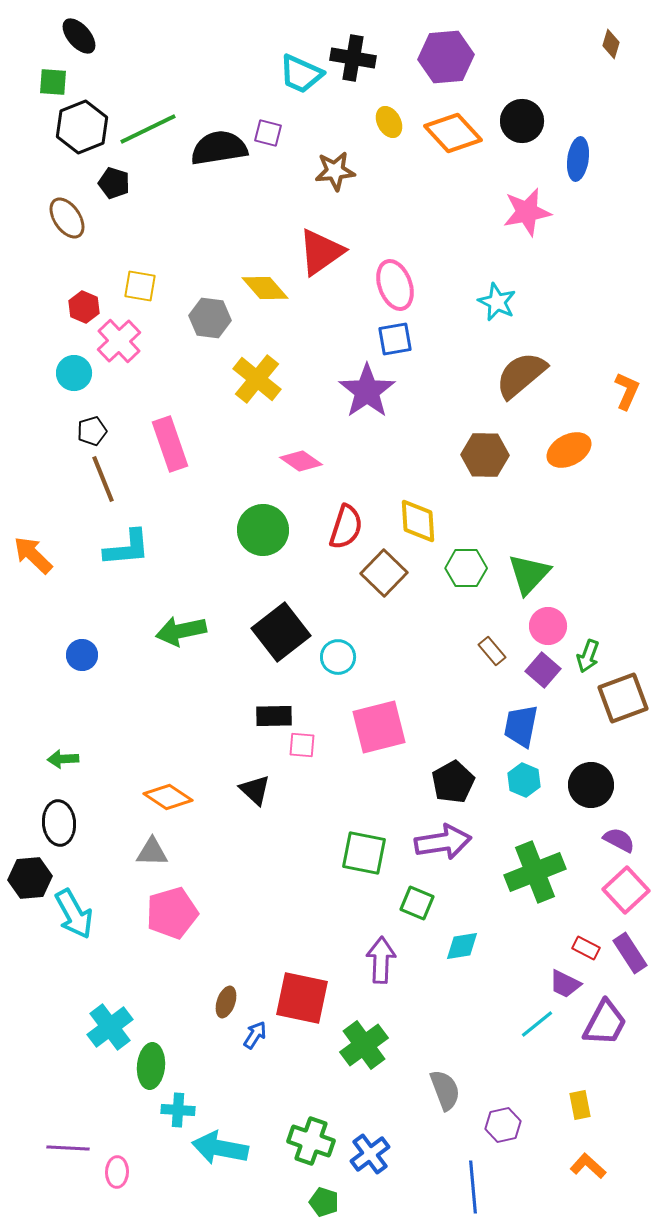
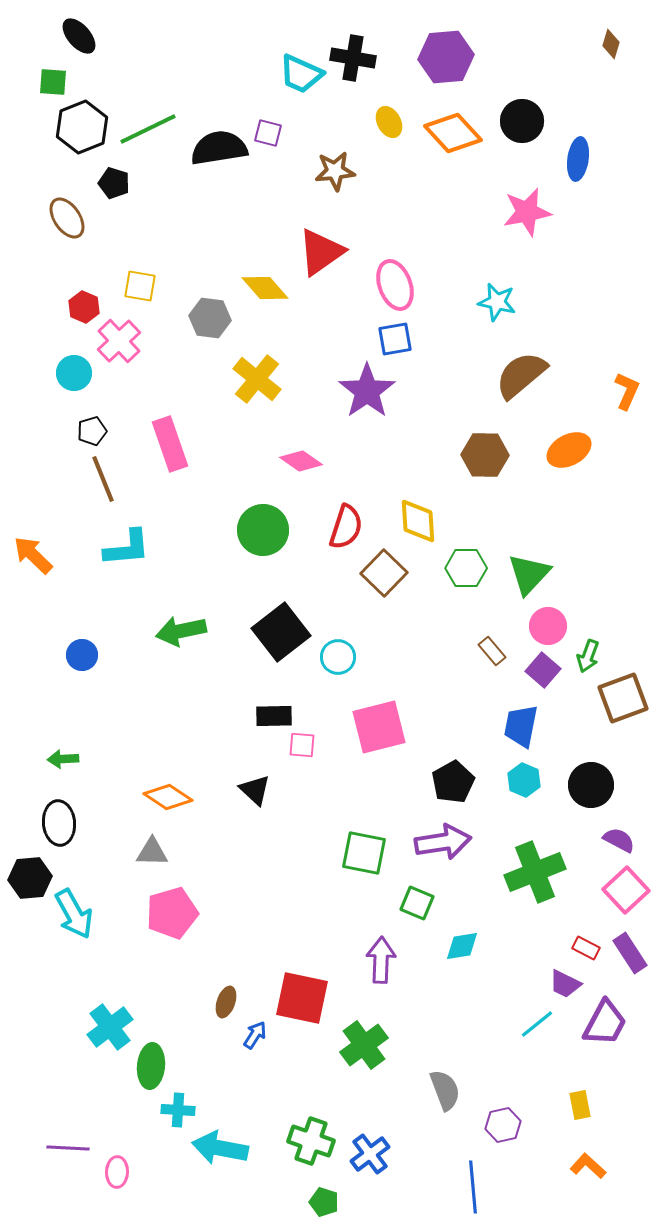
cyan star at (497, 302): rotated 12 degrees counterclockwise
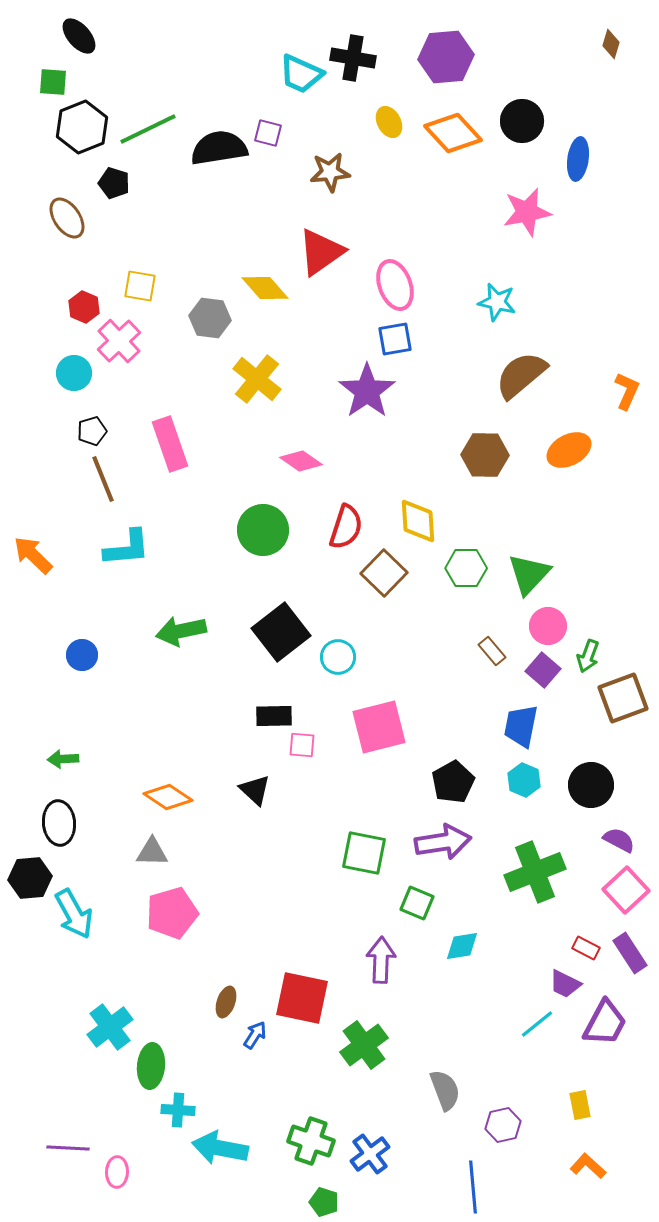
brown star at (335, 171): moved 5 px left, 1 px down
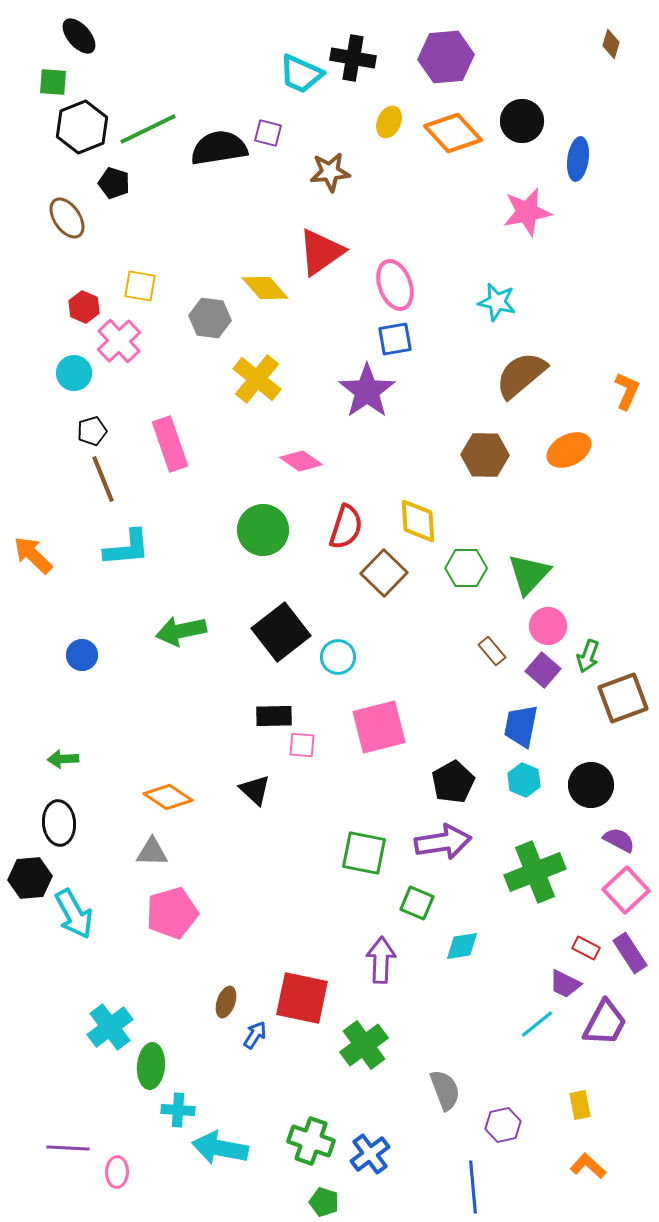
yellow ellipse at (389, 122): rotated 52 degrees clockwise
